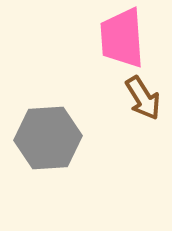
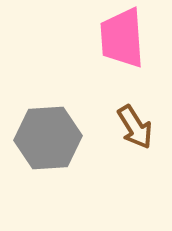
brown arrow: moved 8 px left, 29 px down
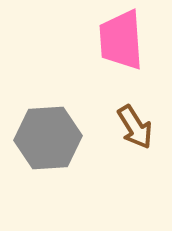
pink trapezoid: moved 1 px left, 2 px down
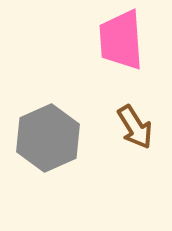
gray hexagon: rotated 20 degrees counterclockwise
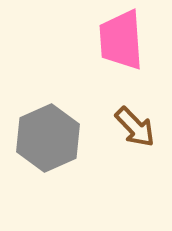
brown arrow: rotated 12 degrees counterclockwise
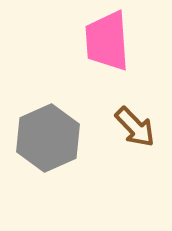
pink trapezoid: moved 14 px left, 1 px down
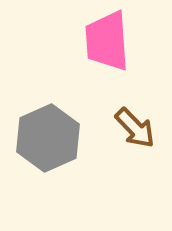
brown arrow: moved 1 px down
